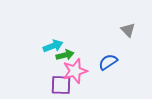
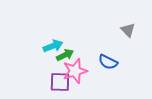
green arrow: rotated 12 degrees counterclockwise
blue semicircle: rotated 120 degrees counterclockwise
purple square: moved 1 px left, 3 px up
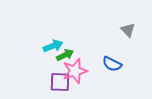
blue semicircle: moved 4 px right, 2 px down
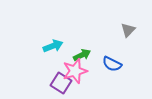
gray triangle: rotated 28 degrees clockwise
green arrow: moved 17 px right
purple square: moved 1 px right, 1 px down; rotated 30 degrees clockwise
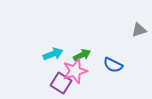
gray triangle: moved 11 px right; rotated 28 degrees clockwise
cyan arrow: moved 8 px down
blue semicircle: moved 1 px right, 1 px down
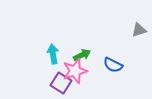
cyan arrow: rotated 78 degrees counterclockwise
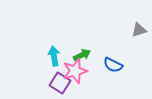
cyan arrow: moved 1 px right, 2 px down
purple square: moved 1 px left
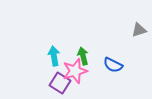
green arrow: moved 1 px right, 1 px down; rotated 78 degrees counterclockwise
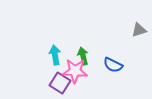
cyan arrow: moved 1 px right, 1 px up
pink star: rotated 20 degrees clockwise
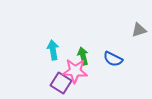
cyan arrow: moved 2 px left, 5 px up
blue semicircle: moved 6 px up
purple square: moved 1 px right
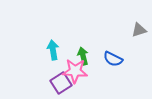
purple square: rotated 25 degrees clockwise
